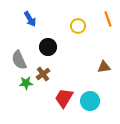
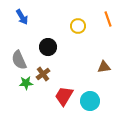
blue arrow: moved 8 px left, 2 px up
red trapezoid: moved 2 px up
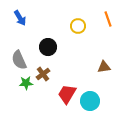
blue arrow: moved 2 px left, 1 px down
red trapezoid: moved 3 px right, 2 px up
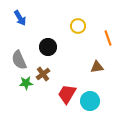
orange line: moved 19 px down
brown triangle: moved 7 px left
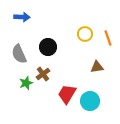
blue arrow: moved 2 px right, 1 px up; rotated 56 degrees counterclockwise
yellow circle: moved 7 px right, 8 px down
gray semicircle: moved 6 px up
green star: rotated 16 degrees counterclockwise
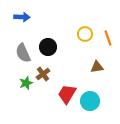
gray semicircle: moved 4 px right, 1 px up
